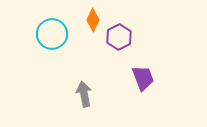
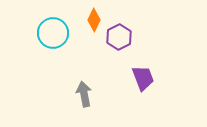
orange diamond: moved 1 px right
cyan circle: moved 1 px right, 1 px up
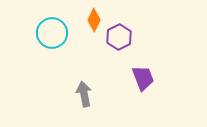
cyan circle: moved 1 px left
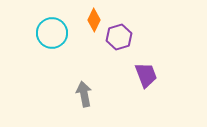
purple hexagon: rotated 10 degrees clockwise
purple trapezoid: moved 3 px right, 3 px up
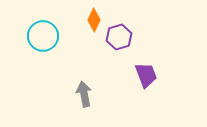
cyan circle: moved 9 px left, 3 px down
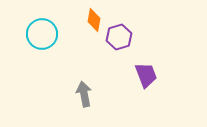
orange diamond: rotated 15 degrees counterclockwise
cyan circle: moved 1 px left, 2 px up
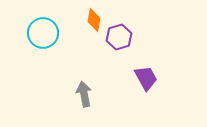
cyan circle: moved 1 px right, 1 px up
purple trapezoid: moved 3 px down; rotated 8 degrees counterclockwise
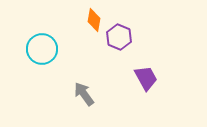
cyan circle: moved 1 px left, 16 px down
purple hexagon: rotated 20 degrees counterclockwise
gray arrow: rotated 25 degrees counterclockwise
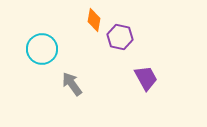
purple hexagon: moved 1 px right; rotated 10 degrees counterclockwise
gray arrow: moved 12 px left, 10 px up
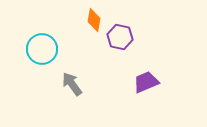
purple trapezoid: moved 4 px down; rotated 84 degrees counterclockwise
